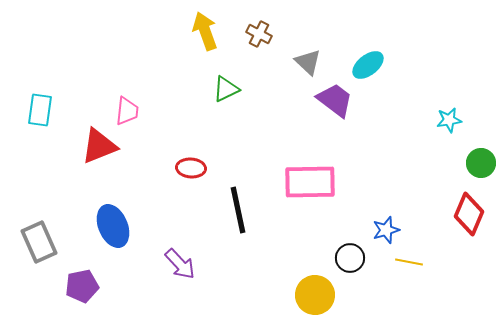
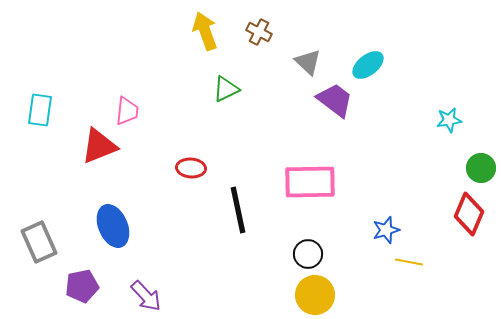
brown cross: moved 2 px up
green circle: moved 5 px down
black circle: moved 42 px left, 4 px up
purple arrow: moved 34 px left, 32 px down
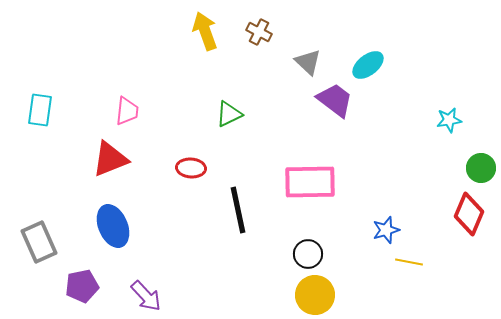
green triangle: moved 3 px right, 25 px down
red triangle: moved 11 px right, 13 px down
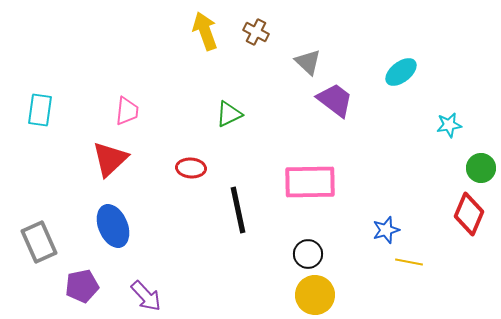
brown cross: moved 3 px left
cyan ellipse: moved 33 px right, 7 px down
cyan star: moved 5 px down
red triangle: rotated 21 degrees counterclockwise
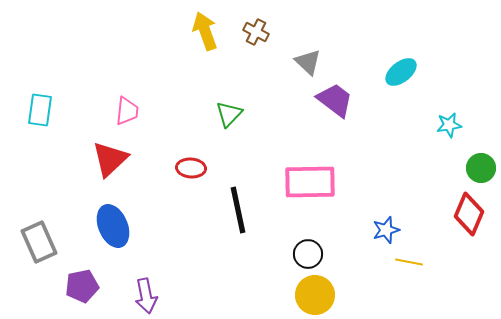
green triangle: rotated 20 degrees counterclockwise
purple arrow: rotated 32 degrees clockwise
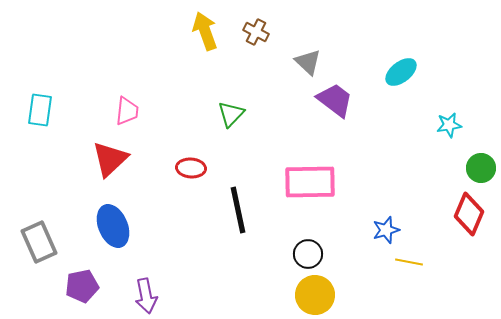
green triangle: moved 2 px right
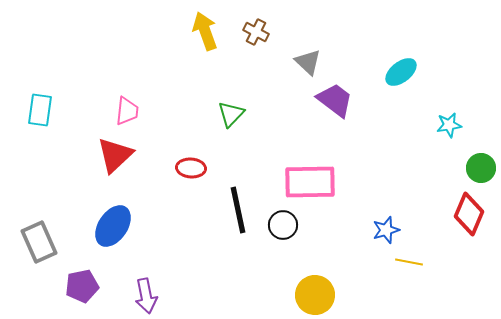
red triangle: moved 5 px right, 4 px up
blue ellipse: rotated 57 degrees clockwise
black circle: moved 25 px left, 29 px up
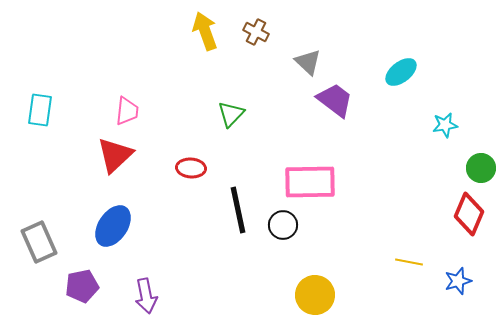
cyan star: moved 4 px left
blue star: moved 72 px right, 51 px down
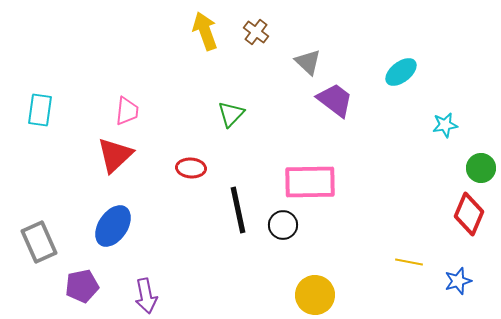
brown cross: rotated 10 degrees clockwise
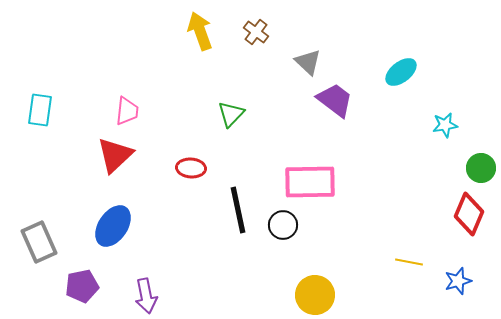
yellow arrow: moved 5 px left
